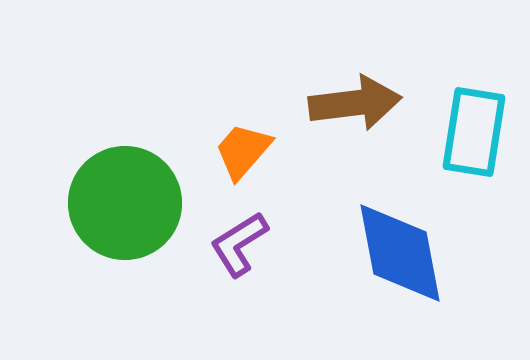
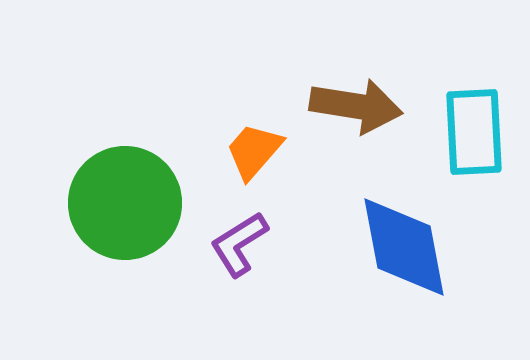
brown arrow: moved 1 px right, 3 px down; rotated 16 degrees clockwise
cyan rectangle: rotated 12 degrees counterclockwise
orange trapezoid: moved 11 px right
blue diamond: moved 4 px right, 6 px up
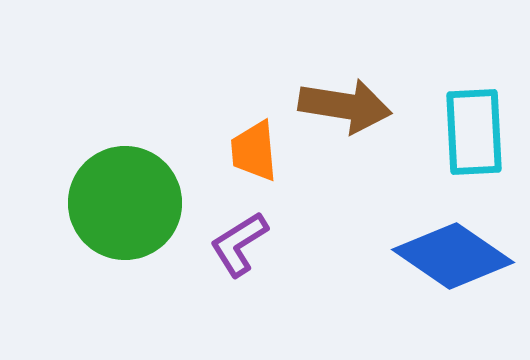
brown arrow: moved 11 px left
orange trapezoid: rotated 46 degrees counterclockwise
blue diamond: moved 49 px right, 9 px down; rotated 45 degrees counterclockwise
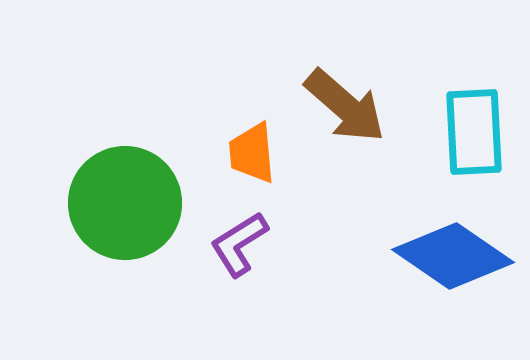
brown arrow: rotated 32 degrees clockwise
orange trapezoid: moved 2 px left, 2 px down
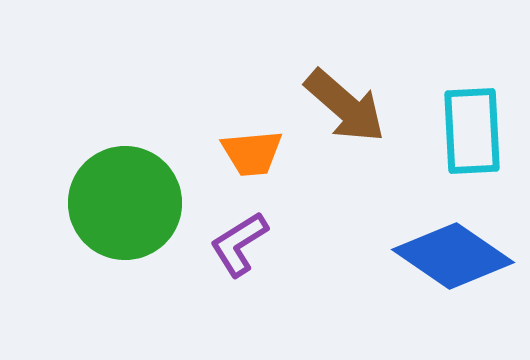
cyan rectangle: moved 2 px left, 1 px up
orange trapezoid: rotated 90 degrees counterclockwise
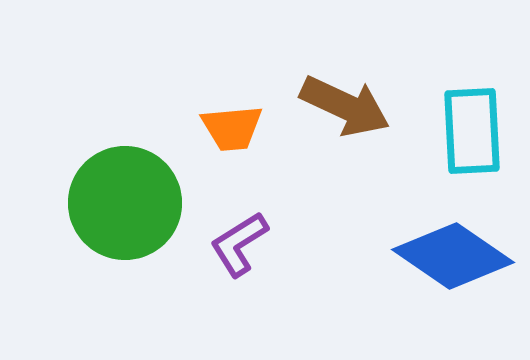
brown arrow: rotated 16 degrees counterclockwise
orange trapezoid: moved 20 px left, 25 px up
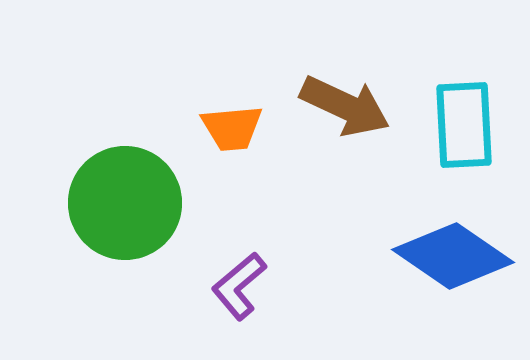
cyan rectangle: moved 8 px left, 6 px up
purple L-shape: moved 42 px down; rotated 8 degrees counterclockwise
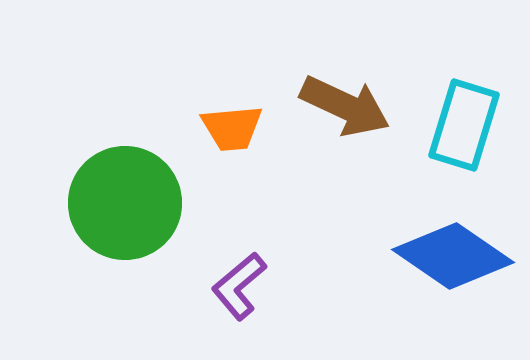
cyan rectangle: rotated 20 degrees clockwise
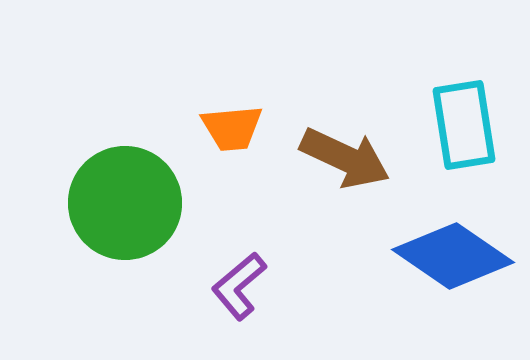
brown arrow: moved 52 px down
cyan rectangle: rotated 26 degrees counterclockwise
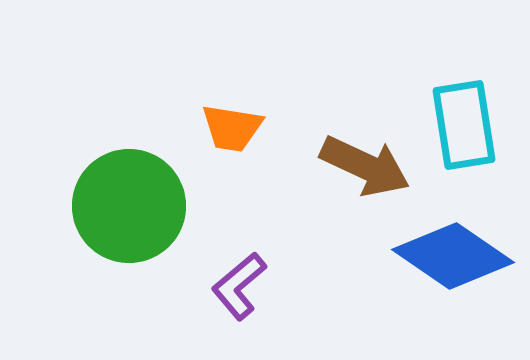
orange trapezoid: rotated 14 degrees clockwise
brown arrow: moved 20 px right, 8 px down
green circle: moved 4 px right, 3 px down
